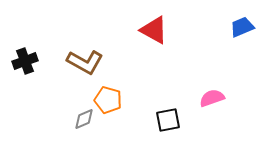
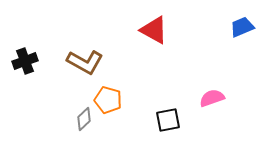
gray diamond: rotated 20 degrees counterclockwise
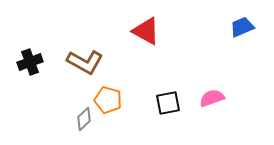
red triangle: moved 8 px left, 1 px down
black cross: moved 5 px right, 1 px down
black square: moved 17 px up
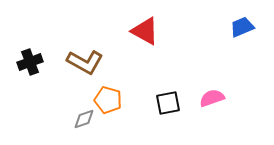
red triangle: moved 1 px left
gray diamond: rotated 25 degrees clockwise
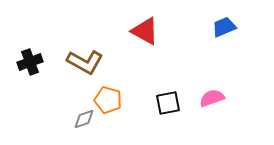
blue trapezoid: moved 18 px left
